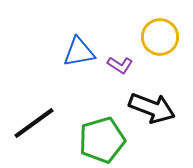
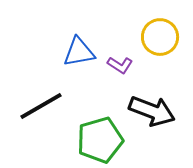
black arrow: moved 3 px down
black line: moved 7 px right, 17 px up; rotated 6 degrees clockwise
green pentagon: moved 2 px left
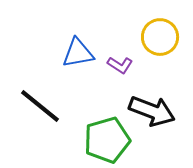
blue triangle: moved 1 px left, 1 px down
black line: moved 1 px left; rotated 69 degrees clockwise
green pentagon: moved 7 px right
